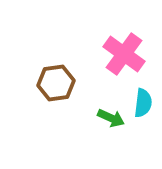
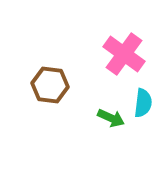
brown hexagon: moved 6 px left, 2 px down; rotated 15 degrees clockwise
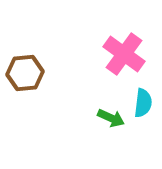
brown hexagon: moved 25 px left, 12 px up; rotated 12 degrees counterclockwise
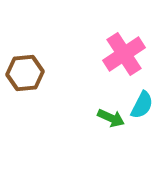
pink cross: rotated 21 degrees clockwise
cyan semicircle: moved 1 px left, 2 px down; rotated 20 degrees clockwise
